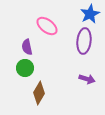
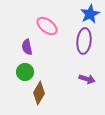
green circle: moved 4 px down
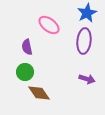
blue star: moved 3 px left, 1 px up
pink ellipse: moved 2 px right, 1 px up
brown diamond: rotated 65 degrees counterclockwise
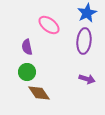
green circle: moved 2 px right
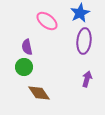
blue star: moved 7 px left
pink ellipse: moved 2 px left, 4 px up
green circle: moved 3 px left, 5 px up
purple arrow: rotated 91 degrees counterclockwise
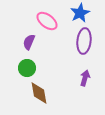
purple semicircle: moved 2 px right, 5 px up; rotated 35 degrees clockwise
green circle: moved 3 px right, 1 px down
purple arrow: moved 2 px left, 1 px up
brown diamond: rotated 25 degrees clockwise
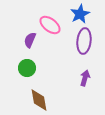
blue star: moved 1 px down
pink ellipse: moved 3 px right, 4 px down
purple semicircle: moved 1 px right, 2 px up
brown diamond: moved 7 px down
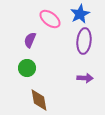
pink ellipse: moved 6 px up
purple arrow: rotated 77 degrees clockwise
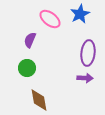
purple ellipse: moved 4 px right, 12 px down
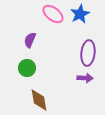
pink ellipse: moved 3 px right, 5 px up
